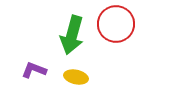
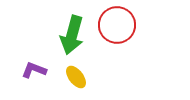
red circle: moved 1 px right, 1 px down
yellow ellipse: rotated 40 degrees clockwise
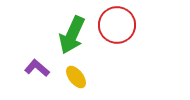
green arrow: rotated 9 degrees clockwise
purple L-shape: moved 3 px right, 2 px up; rotated 20 degrees clockwise
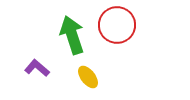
green arrow: rotated 138 degrees clockwise
yellow ellipse: moved 12 px right
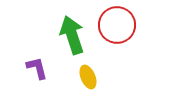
purple L-shape: rotated 35 degrees clockwise
yellow ellipse: rotated 15 degrees clockwise
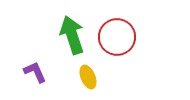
red circle: moved 12 px down
purple L-shape: moved 2 px left, 4 px down; rotated 10 degrees counterclockwise
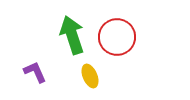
yellow ellipse: moved 2 px right, 1 px up
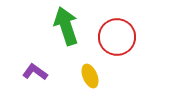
green arrow: moved 6 px left, 9 px up
purple L-shape: rotated 30 degrees counterclockwise
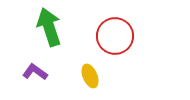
green arrow: moved 17 px left, 1 px down
red circle: moved 2 px left, 1 px up
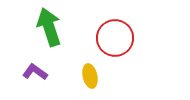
red circle: moved 2 px down
yellow ellipse: rotated 10 degrees clockwise
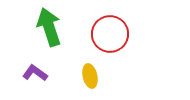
red circle: moved 5 px left, 4 px up
purple L-shape: moved 1 px down
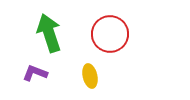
green arrow: moved 6 px down
purple L-shape: rotated 15 degrees counterclockwise
